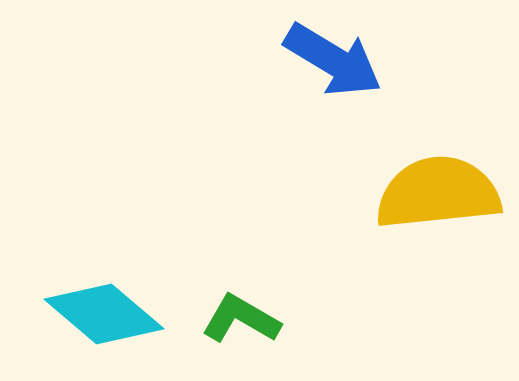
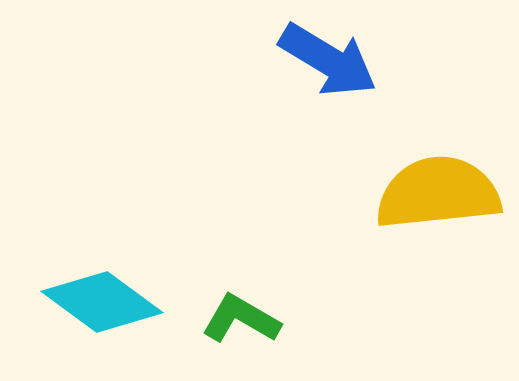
blue arrow: moved 5 px left
cyan diamond: moved 2 px left, 12 px up; rotated 4 degrees counterclockwise
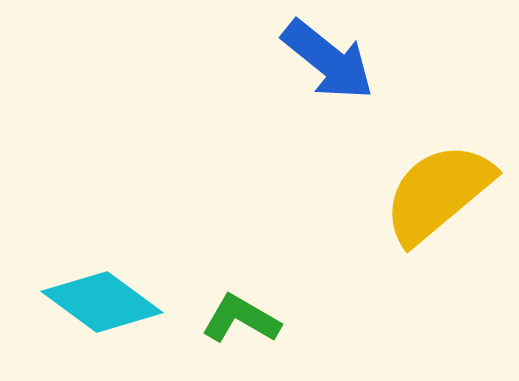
blue arrow: rotated 8 degrees clockwise
yellow semicircle: rotated 34 degrees counterclockwise
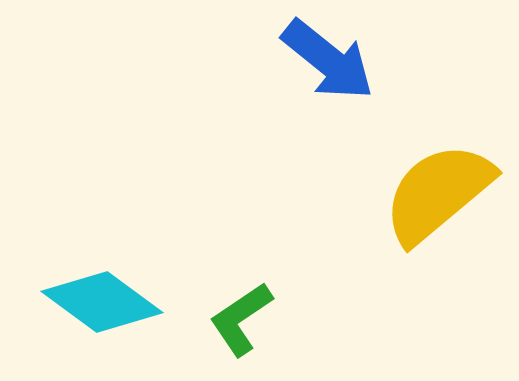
green L-shape: rotated 64 degrees counterclockwise
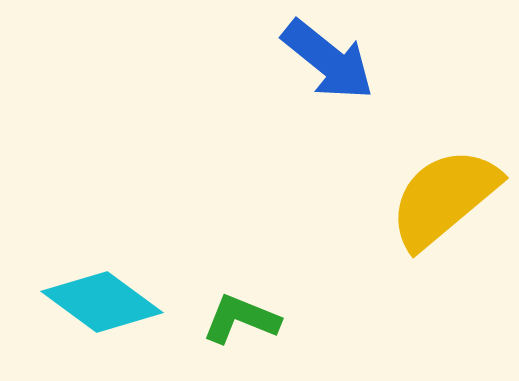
yellow semicircle: moved 6 px right, 5 px down
green L-shape: rotated 56 degrees clockwise
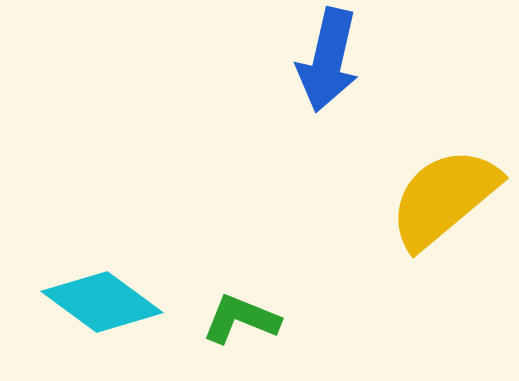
blue arrow: rotated 64 degrees clockwise
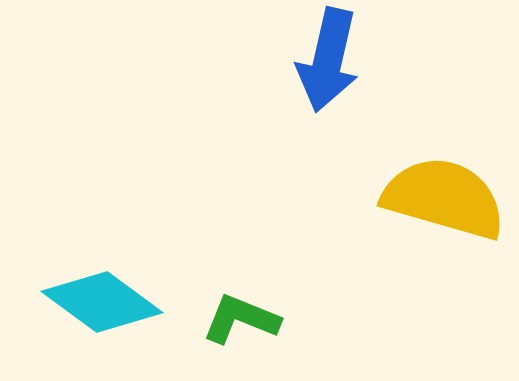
yellow semicircle: rotated 56 degrees clockwise
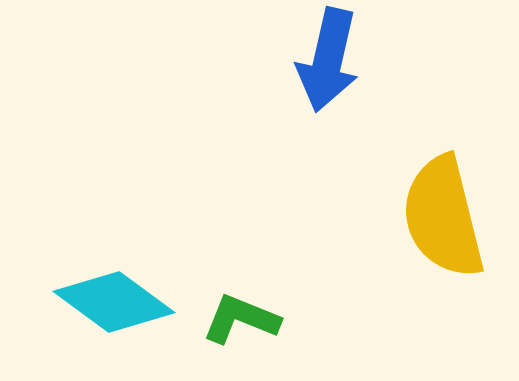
yellow semicircle: moved 1 px left, 19 px down; rotated 120 degrees counterclockwise
cyan diamond: moved 12 px right
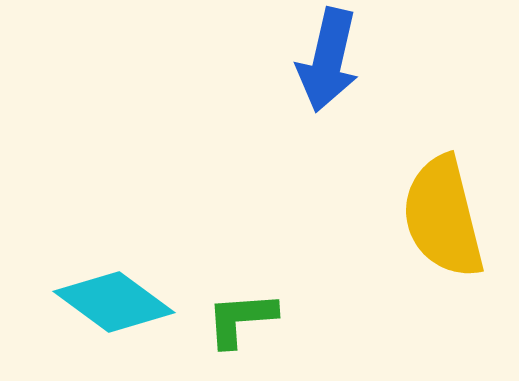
green L-shape: rotated 26 degrees counterclockwise
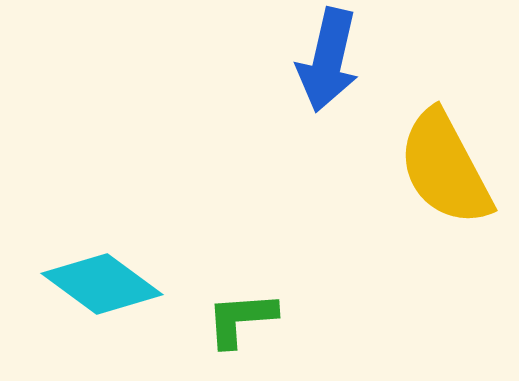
yellow semicircle: moved 2 px right, 49 px up; rotated 14 degrees counterclockwise
cyan diamond: moved 12 px left, 18 px up
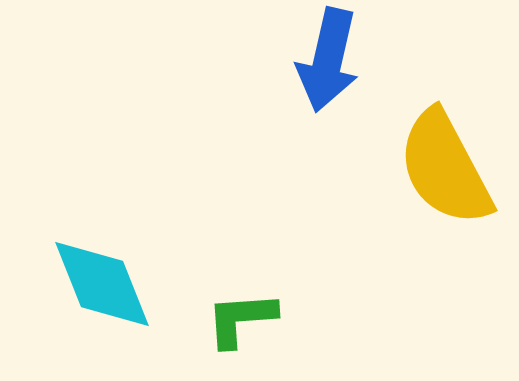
cyan diamond: rotated 32 degrees clockwise
